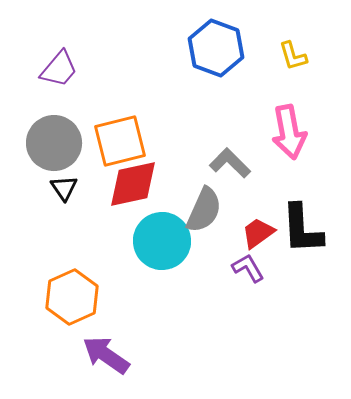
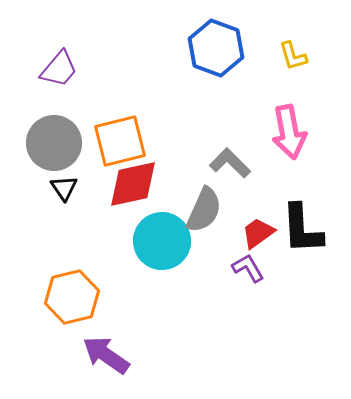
orange hexagon: rotated 10 degrees clockwise
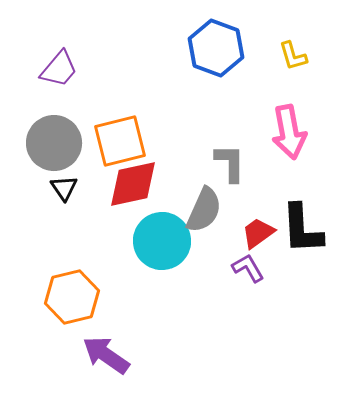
gray L-shape: rotated 45 degrees clockwise
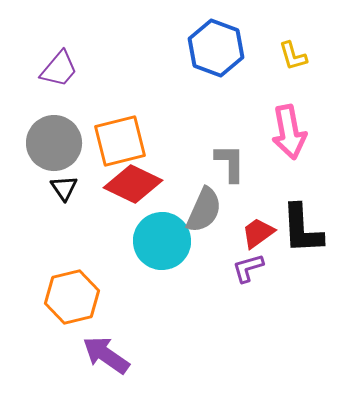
red diamond: rotated 38 degrees clockwise
purple L-shape: rotated 76 degrees counterclockwise
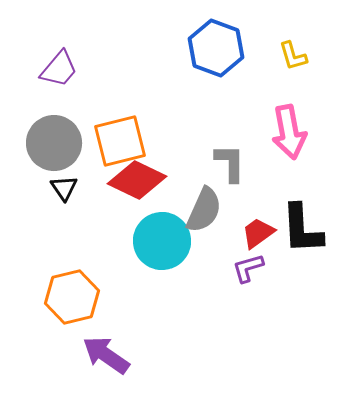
red diamond: moved 4 px right, 4 px up
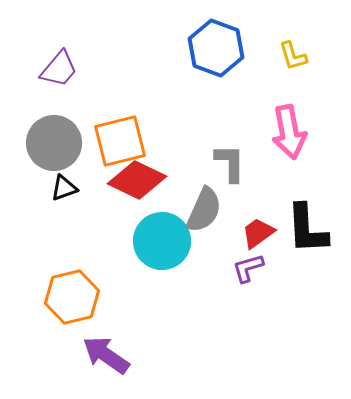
black triangle: rotated 44 degrees clockwise
black L-shape: moved 5 px right
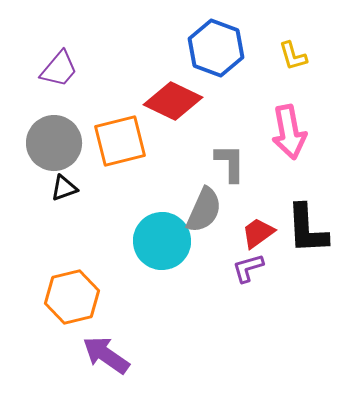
red diamond: moved 36 px right, 79 px up
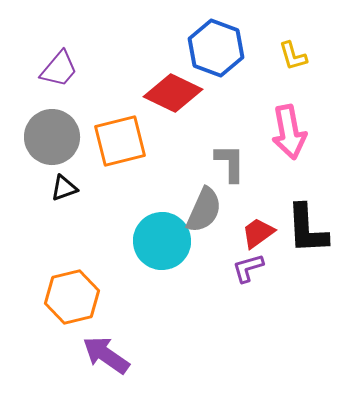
red diamond: moved 8 px up
gray circle: moved 2 px left, 6 px up
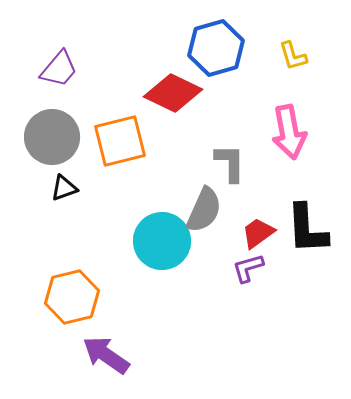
blue hexagon: rotated 24 degrees clockwise
